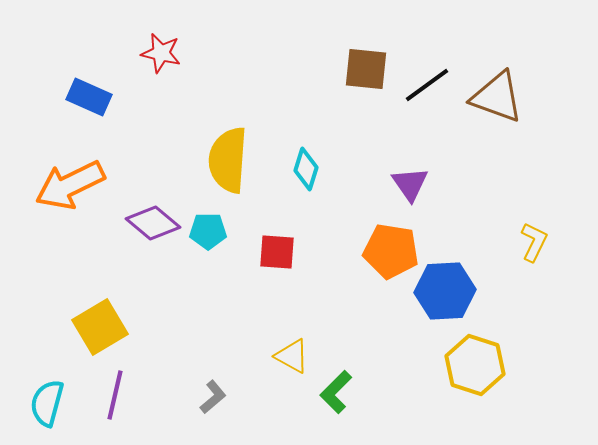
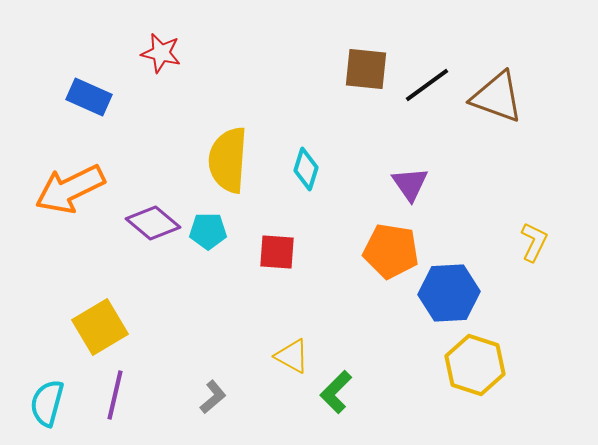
orange arrow: moved 4 px down
blue hexagon: moved 4 px right, 2 px down
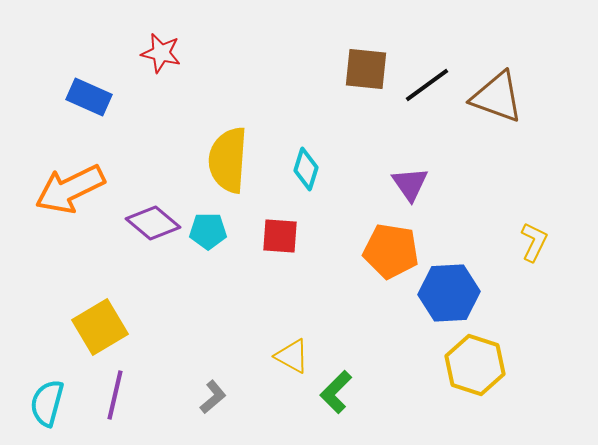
red square: moved 3 px right, 16 px up
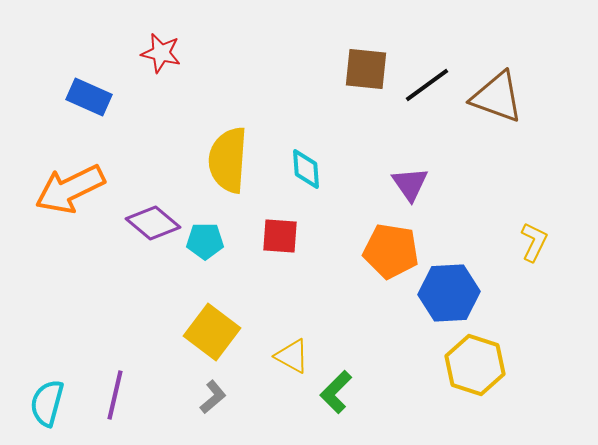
cyan diamond: rotated 21 degrees counterclockwise
cyan pentagon: moved 3 px left, 10 px down
yellow square: moved 112 px right, 5 px down; rotated 22 degrees counterclockwise
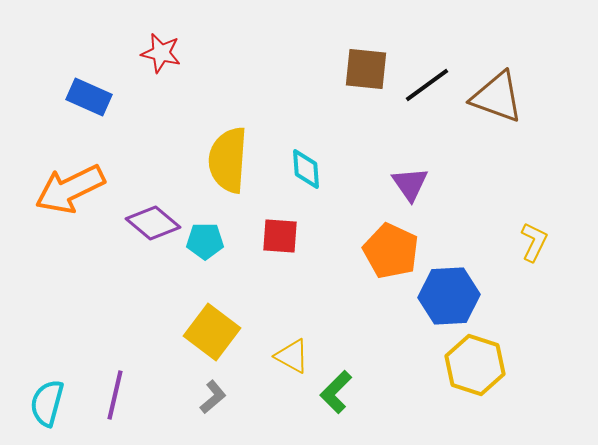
orange pentagon: rotated 16 degrees clockwise
blue hexagon: moved 3 px down
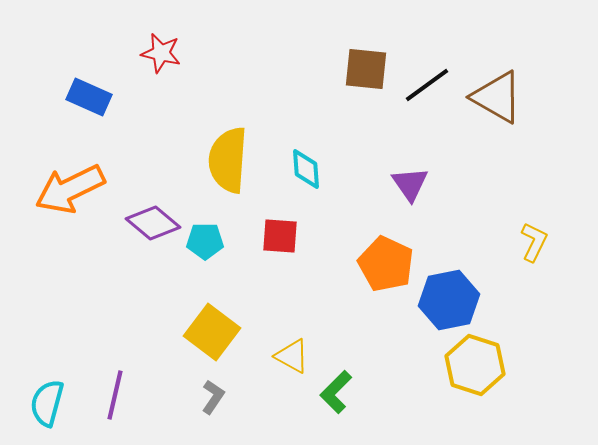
brown triangle: rotated 10 degrees clockwise
orange pentagon: moved 5 px left, 13 px down
blue hexagon: moved 4 px down; rotated 8 degrees counterclockwise
gray L-shape: rotated 16 degrees counterclockwise
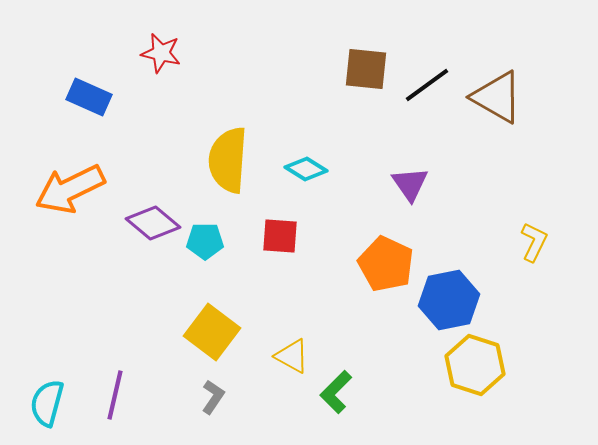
cyan diamond: rotated 54 degrees counterclockwise
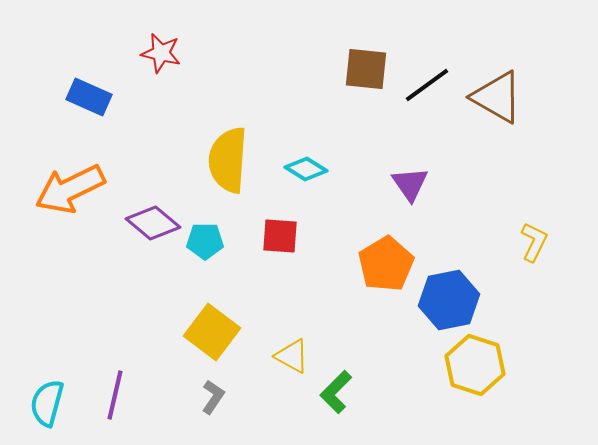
orange pentagon: rotated 16 degrees clockwise
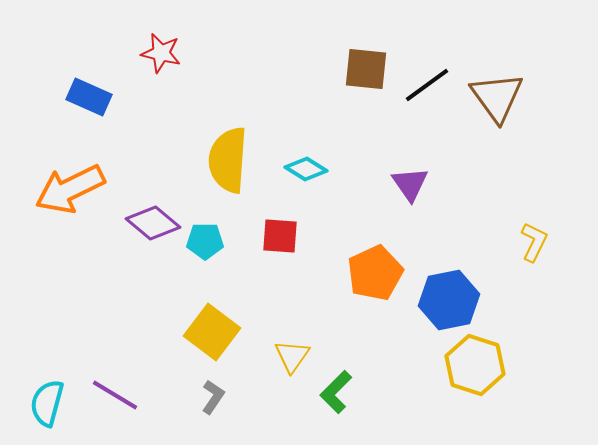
brown triangle: rotated 24 degrees clockwise
orange pentagon: moved 11 px left, 9 px down; rotated 6 degrees clockwise
yellow triangle: rotated 36 degrees clockwise
purple line: rotated 72 degrees counterclockwise
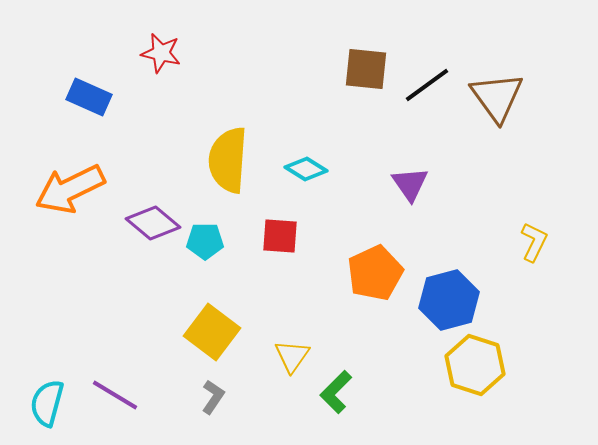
blue hexagon: rotated 4 degrees counterclockwise
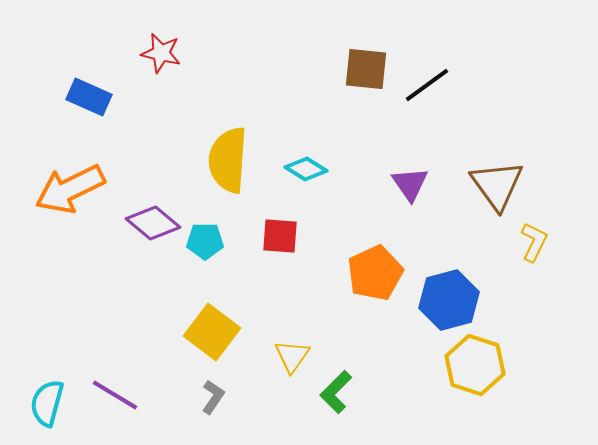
brown triangle: moved 88 px down
